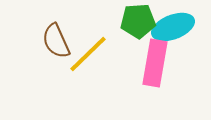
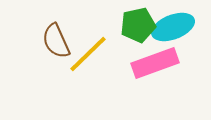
green pentagon: moved 4 px down; rotated 8 degrees counterclockwise
pink rectangle: rotated 60 degrees clockwise
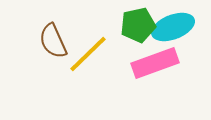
brown semicircle: moved 3 px left
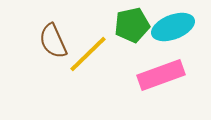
green pentagon: moved 6 px left
pink rectangle: moved 6 px right, 12 px down
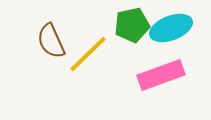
cyan ellipse: moved 2 px left, 1 px down
brown semicircle: moved 2 px left
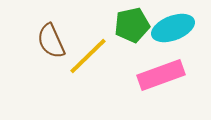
cyan ellipse: moved 2 px right
yellow line: moved 2 px down
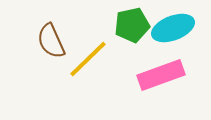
yellow line: moved 3 px down
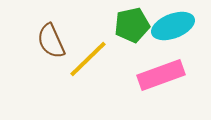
cyan ellipse: moved 2 px up
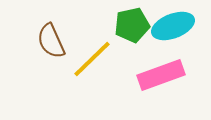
yellow line: moved 4 px right
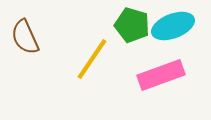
green pentagon: rotated 28 degrees clockwise
brown semicircle: moved 26 px left, 4 px up
yellow line: rotated 12 degrees counterclockwise
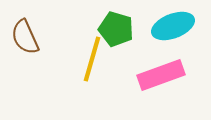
green pentagon: moved 16 px left, 4 px down
yellow line: rotated 18 degrees counterclockwise
